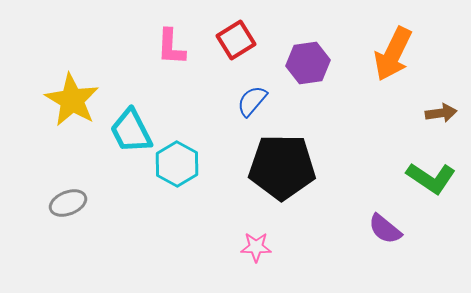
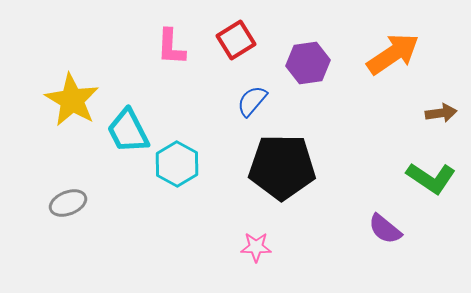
orange arrow: rotated 150 degrees counterclockwise
cyan trapezoid: moved 3 px left
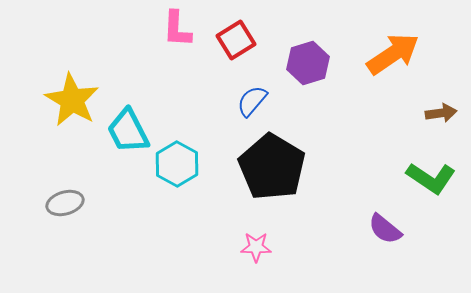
pink L-shape: moved 6 px right, 18 px up
purple hexagon: rotated 9 degrees counterclockwise
black pentagon: moved 10 px left; rotated 30 degrees clockwise
gray ellipse: moved 3 px left; rotated 6 degrees clockwise
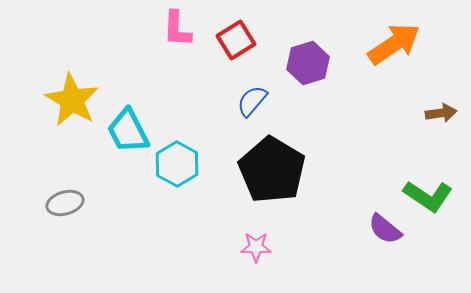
orange arrow: moved 1 px right, 10 px up
black pentagon: moved 3 px down
green L-shape: moved 3 px left, 18 px down
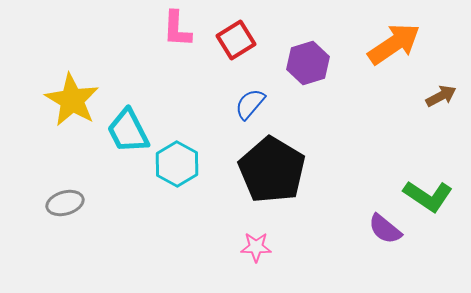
blue semicircle: moved 2 px left, 3 px down
brown arrow: moved 17 px up; rotated 20 degrees counterclockwise
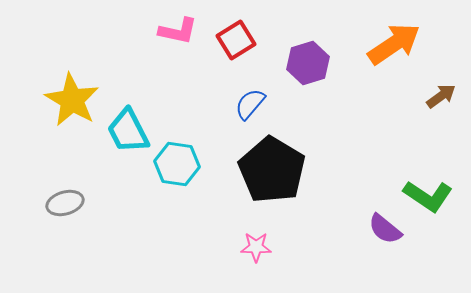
pink L-shape: moved 1 px right, 2 px down; rotated 81 degrees counterclockwise
brown arrow: rotated 8 degrees counterclockwise
cyan hexagon: rotated 21 degrees counterclockwise
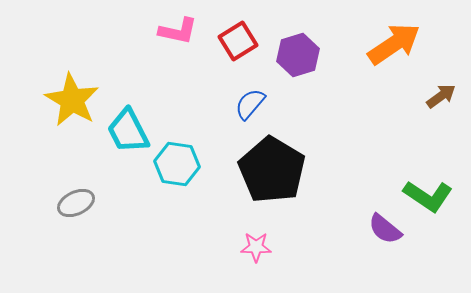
red square: moved 2 px right, 1 px down
purple hexagon: moved 10 px left, 8 px up
gray ellipse: moved 11 px right; rotated 9 degrees counterclockwise
